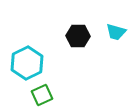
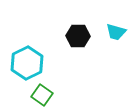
green square: rotated 30 degrees counterclockwise
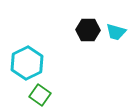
black hexagon: moved 10 px right, 6 px up
green square: moved 2 px left
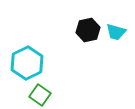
black hexagon: rotated 15 degrees counterclockwise
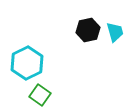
cyan trapezoid: moved 1 px left; rotated 120 degrees counterclockwise
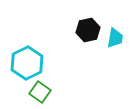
cyan trapezoid: moved 6 px down; rotated 25 degrees clockwise
green square: moved 3 px up
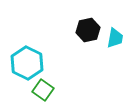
cyan hexagon: rotated 8 degrees counterclockwise
green square: moved 3 px right, 2 px up
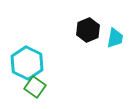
black hexagon: rotated 10 degrees counterclockwise
green square: moved 8 px left, 3 px up
